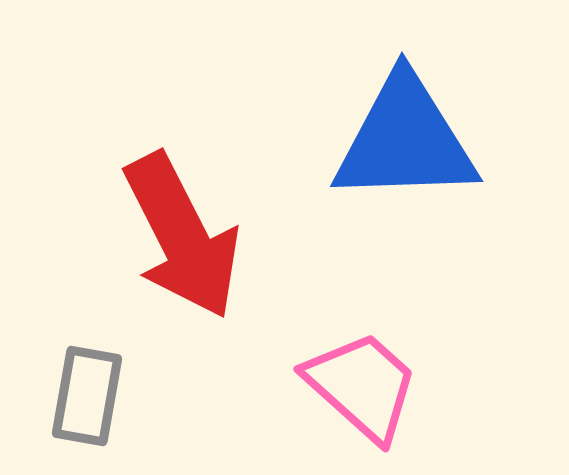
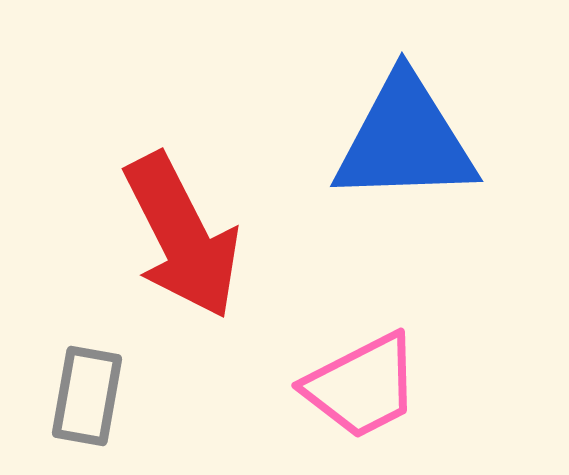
pink trapezoid: rotated 111 degrees clockwise
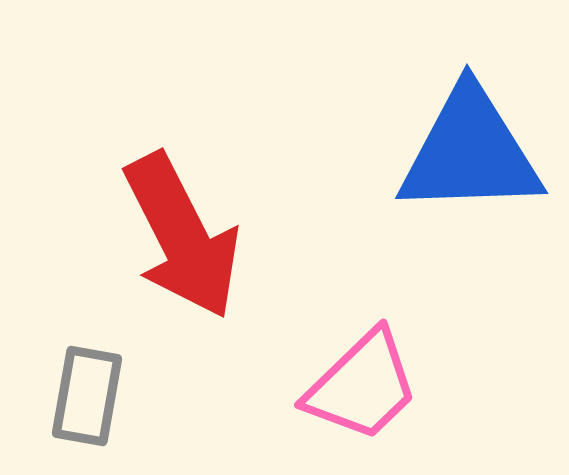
blue triangle: moved 65 px right, 12 px down
pink trapezoid: rotated 17 degrees counterclockwise
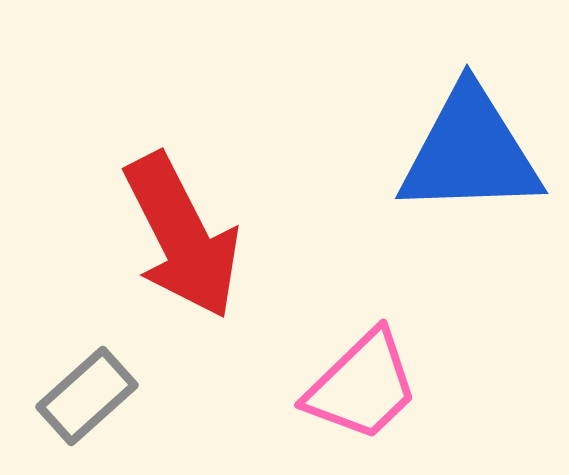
gray rectangle: rotated 38 degrees clockwise
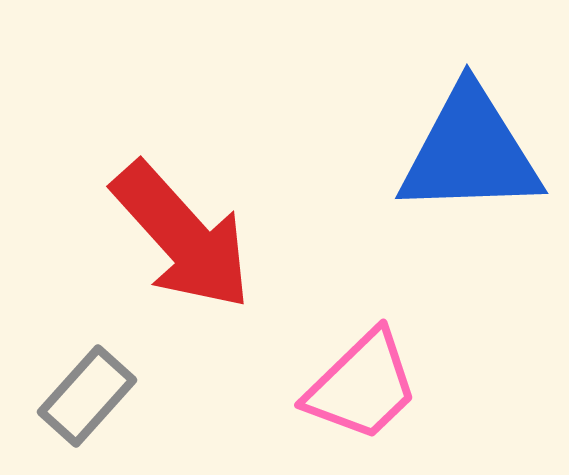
red arrow: rotated 15 degrees counterclockwise
gray rectangle: rotated 6 degrees counterclockwise
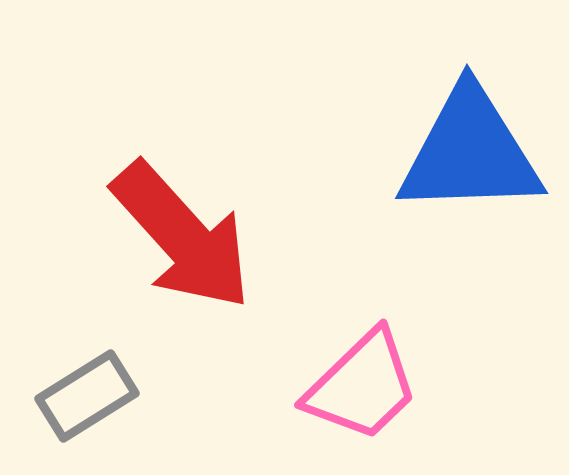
gray rectangle: rotated 16 degrees clockwise
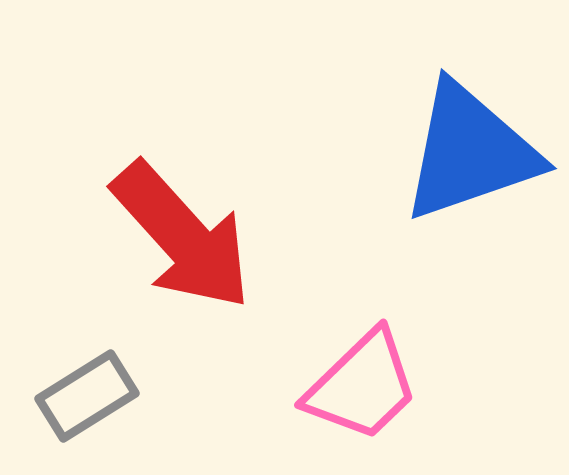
blue triangle: rotated 17 degrees counterclockwise
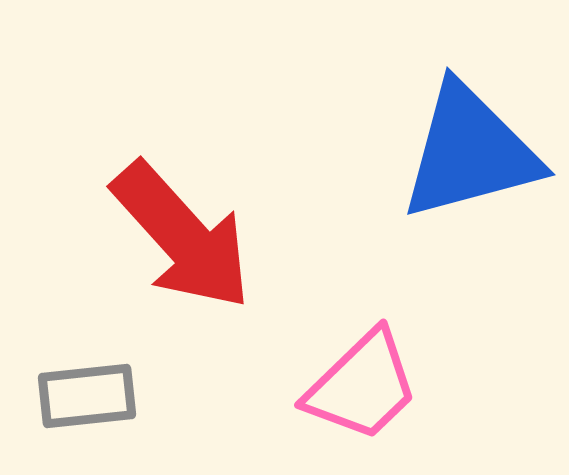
blue triangle: rotated 4 degrees clockwise
gray rectangle: rotated 26 degrees clockwise
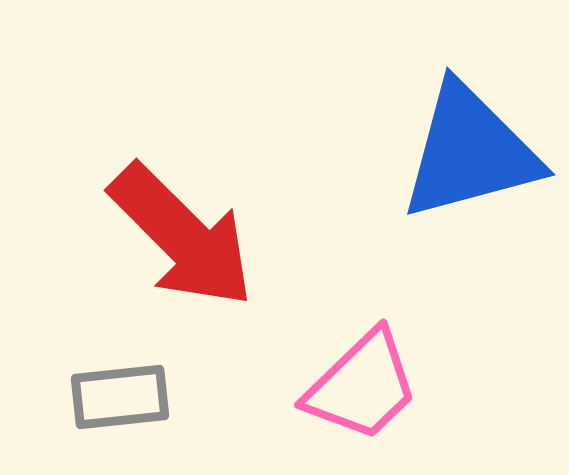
red arrow: rotated 3 degrees counterclockwise
gray rectangle: moved 33 px right, 1 px down
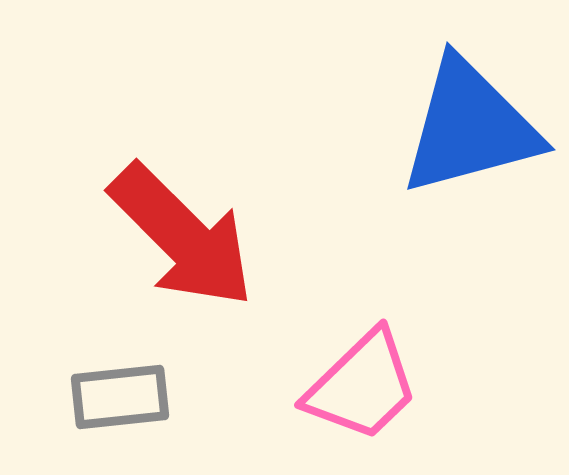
blue triangle: moved 25 px up
